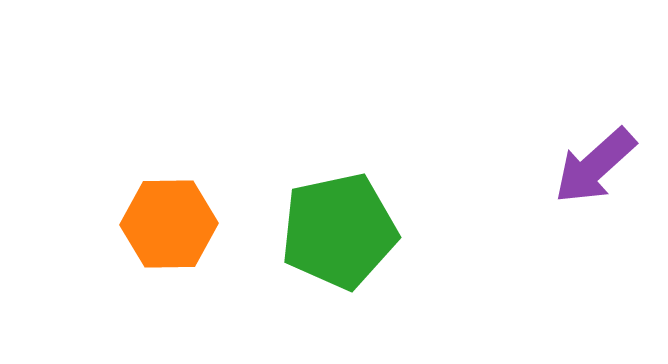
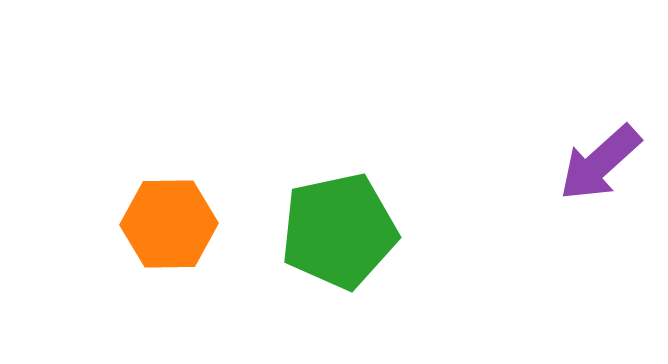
purple arrow: moved 5 px right, 3 px up
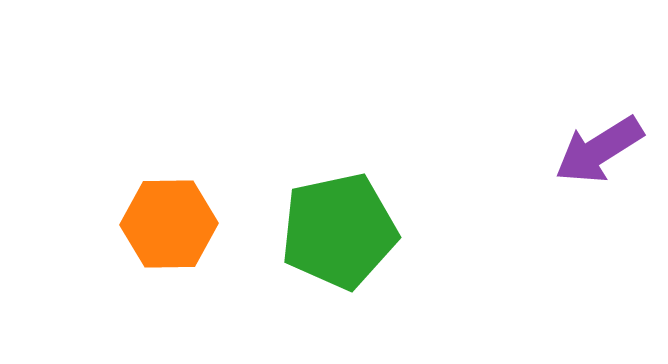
purple arrow: moved 1 px left, 13 px up; rotated 10 degrees clockwise
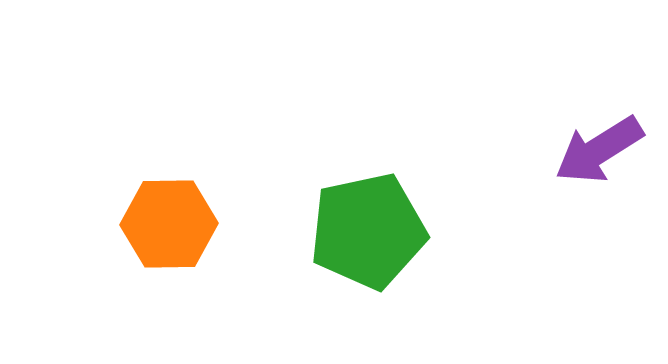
green pentagon: moved 29 px right
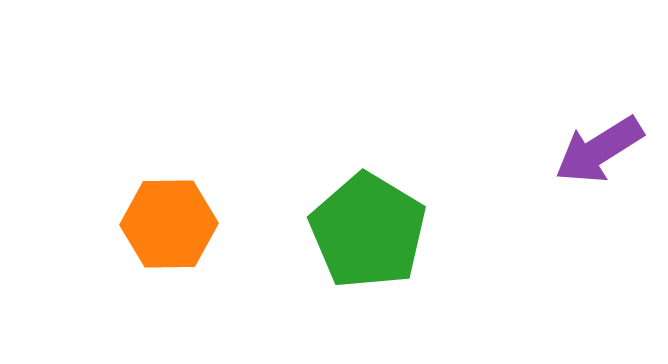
green pentagon: rotated 29 degrees counterclockwise
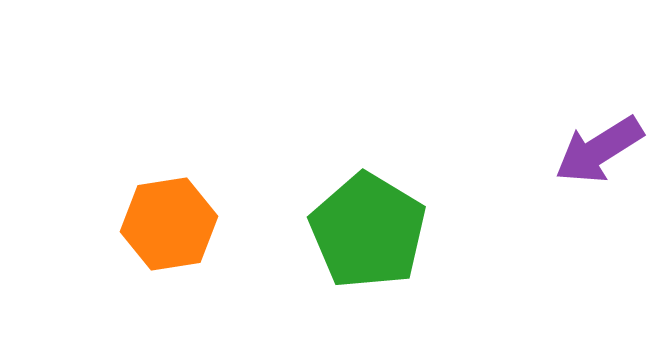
orange hexagon: rotated 8 degrees counterclockwise
